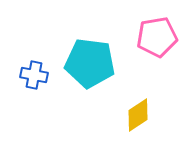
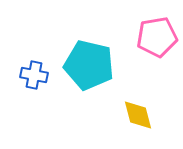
cyan pentagon: moved 1 px left, 2 px down; rotated 6 degrees clockwise
yellow diamond: rotated 72 degrees counterclockwise
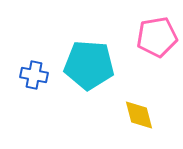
cyan pentagon: rotated 9 degrees counterclockwise
yellow diamond: moved 1 px right
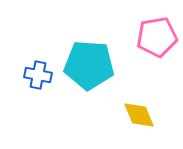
blue cross: moved 4 px right
yellow diamond: rotated 8 degrees counterclockwise
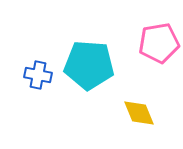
pink pentagon: moved 2 px right, 6 px down
yellow diamond: moved 2 px up
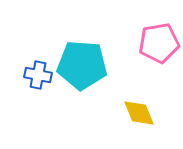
cyan pentagon: moved 7 px left
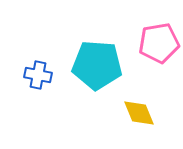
cyan pentagon: moved 15 px right
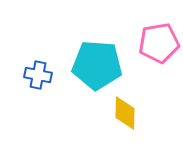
yellow diamond: moved 14 px left; rotated 24 degrees clockwise
